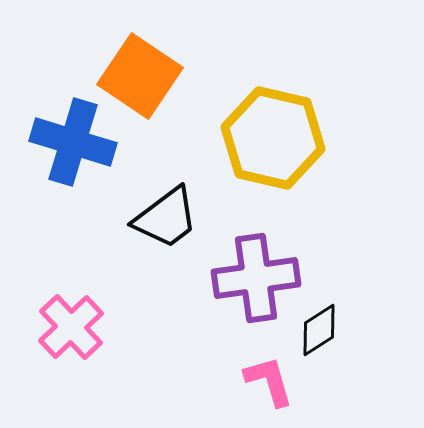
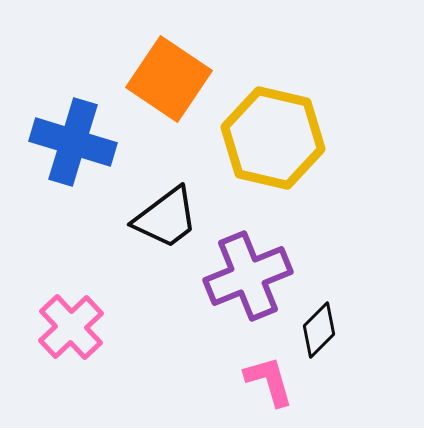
orange square: moved 29 px right, 3 px down
purple cross: moved 8 px left, 2 px up; rotated 14 degrees counterclockwise
black diamond: rotated 12 degrees counterclockwise
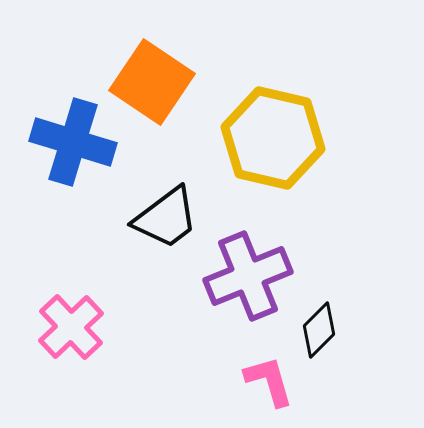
orange square: moved 17 px left, 3 px down
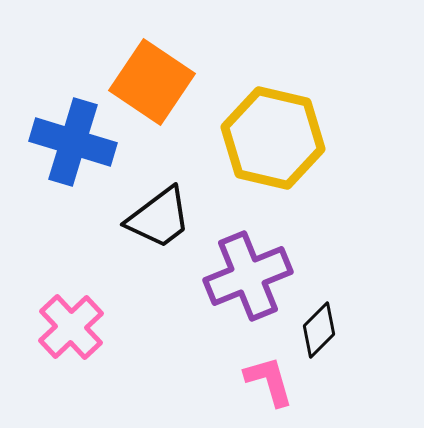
black trapezoid: moved 7 px left
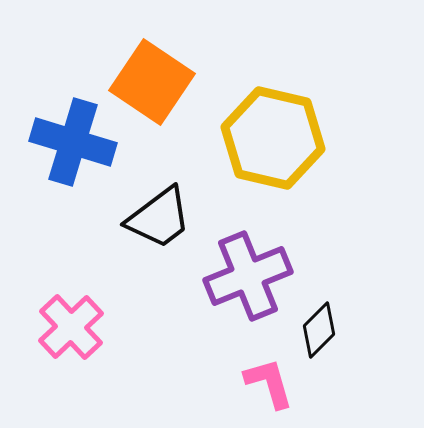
pink L-shape: moved 2 px down
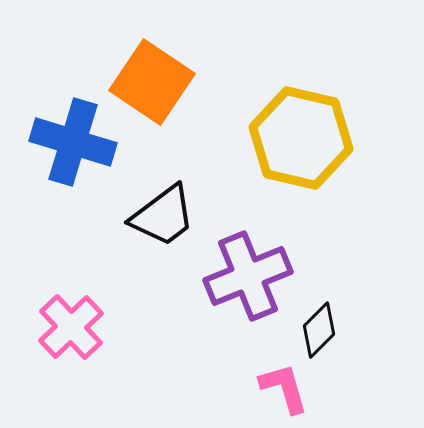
yellow hexagon: moved 28 px right
black trapezoid: moved 4 px right, 2 px up
pink L-shape: moved 15 px right, 5 px down
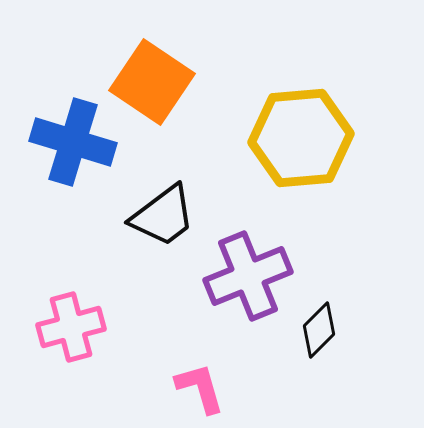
yellow hexagon: rotated 18 degrees counterclockwise
pink cross: rotated 28 degrees clockwise
pink L-shape: moved 84 px left
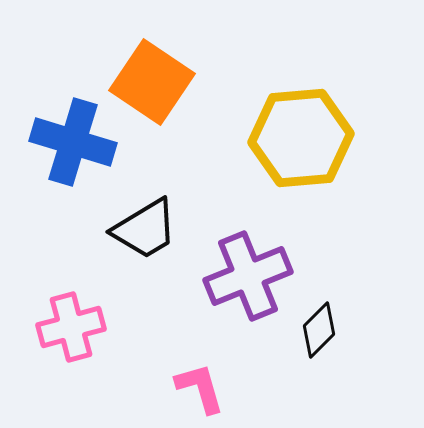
black trapezoid: moved 18 px left, 13 px down; rotated 6 degrees clockwise
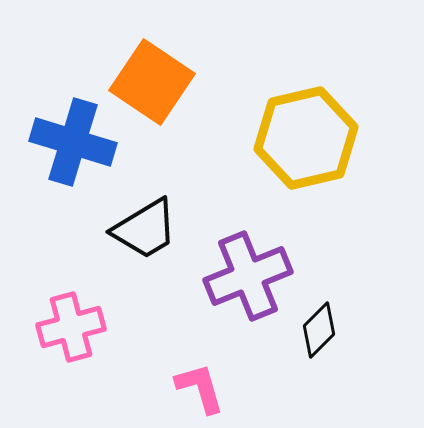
yellow hexagon: moved 5 px right; rotated 8 degrees counterclockwise
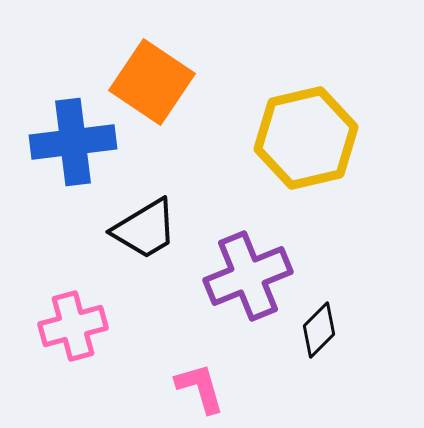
blue cross: rotated 24 degrees counterclockwise
pink cross: moved 2 px right, 1 px up
